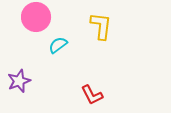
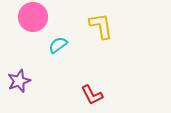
pink circle: moved 3 px left
yellow L-shape: rotated 16 degrees counterclockwise
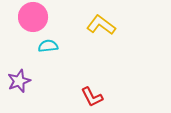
yellow L-shape: moved 1 px up; rotated 44 degrees counterclockwise
cyan semicircle: moved 10 px left, 1 px down; rotated 30 degrees clockwise
red L-shape: moved 2 px down
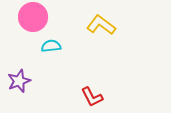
cyan semicircle: moved 3 px right
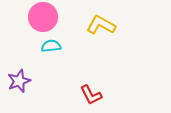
pink circle: moved 10 px right
yellow L-shape: rotated 8 degrees counterclockwise
red L-shape: moved 1 px left, 2 px up
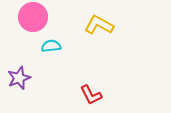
pink circle: moved 10 px left
yellow L-shape: moved 2 px left
purple star: moved 3 px up
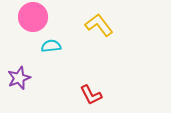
yellow L-shape: rotated 24 degrees clockwise
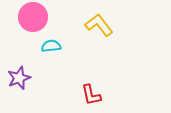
red L-shape: rotated 15 degrees clockwise
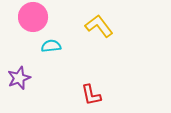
yellow L-shape: moved 1 px down
